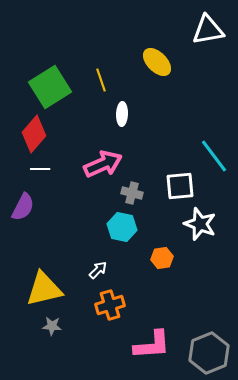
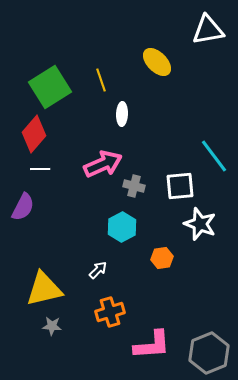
gray cross: moved 2 px right, 7 px up
cyan hexagon: rotated 20 degrees clockwise
orange cross: moved 7 px down
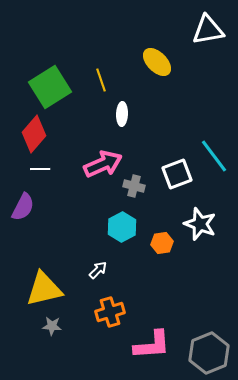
white square: moved 3 px left, 12 px up; rotated 16 degrees counterclockwise
orange hexagon: moved 15 px up
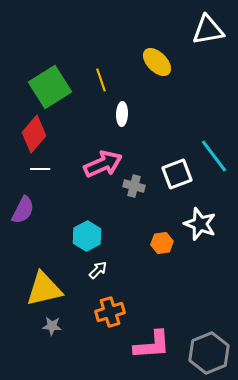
purple semicircle: moved 3 px down
cyan hexagon: moved 35 px left, 9 px down
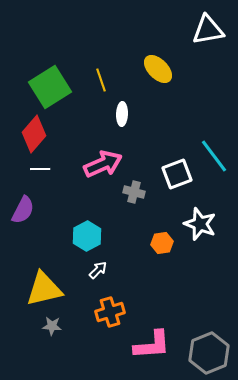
yellow ellipse: moved 1 px right, 7 px down
gray cross: moved 6 px down
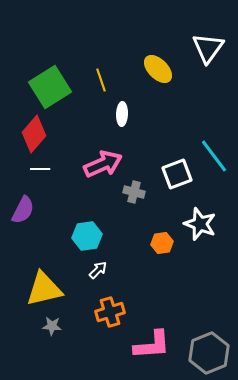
white triangle: moved 18 px down; rotated 44 degrees counterclockwise
cyan hexagon: rotated 20 degrees clockwise
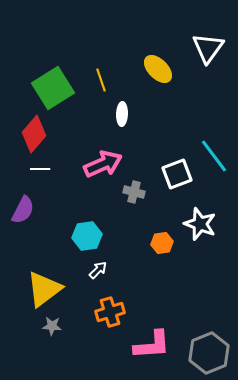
green square: moved 3 px right, 1 px down
yellow triangle: rotated 24 degrees counterclockwise
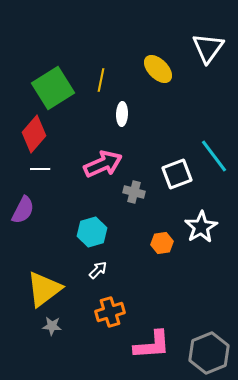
yellow line: rotated 30 degrees clockwise
white star: moved 1 px right, 3 px down; rotated 20 degrees clockwise
cyan hexagon: moved 5 px right, 4 px up; rotated 8 degrees counterclockwise
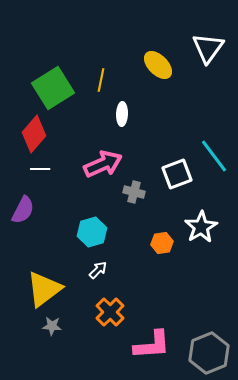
yellow ellipse: moved 4 px up
orange cross: rotated 28 degrees counterclockwise
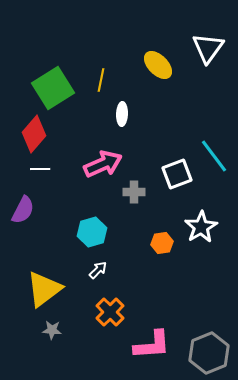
gray cross: rotated 15 degrees counterclockwise
gray star: moved 4 px down
